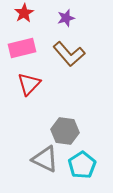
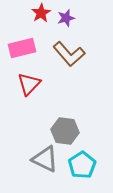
red star: moved 17 px right
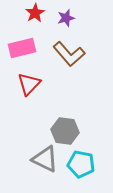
red star: moved 6 px left
cyan pentagon: moved 1 px left, 1 px up; rotated 28 degrees counterclockwise
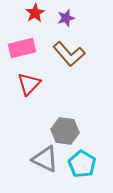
cyan pentagon: moved 1 px right; rotated 20 degrees clockwise
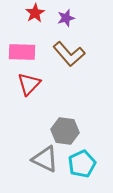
pink rectangle: moved 4 px down; rotated 16 degrees clockwise
cyan pentagon: rotated 16 degrees clockwise
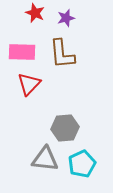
red star: rotated 18 degrees counterclockwise
brown L-shape: moved 7 px left; rotated 36 degrees clockwise
gray hexagon: moved 3 px up; rotated 12 degrees counterclockwise
gray triangle: rotated 20 degrees counterclockwise
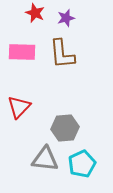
red triangle: moved 10 px left, 23 px down
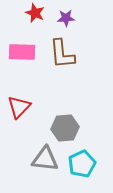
purple star: rotated 12 degrees clockwise
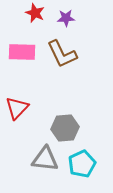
brown L-shape: rotated 20 degrees counterclockwise
red triangle: moved 2 px left, 1 px down
